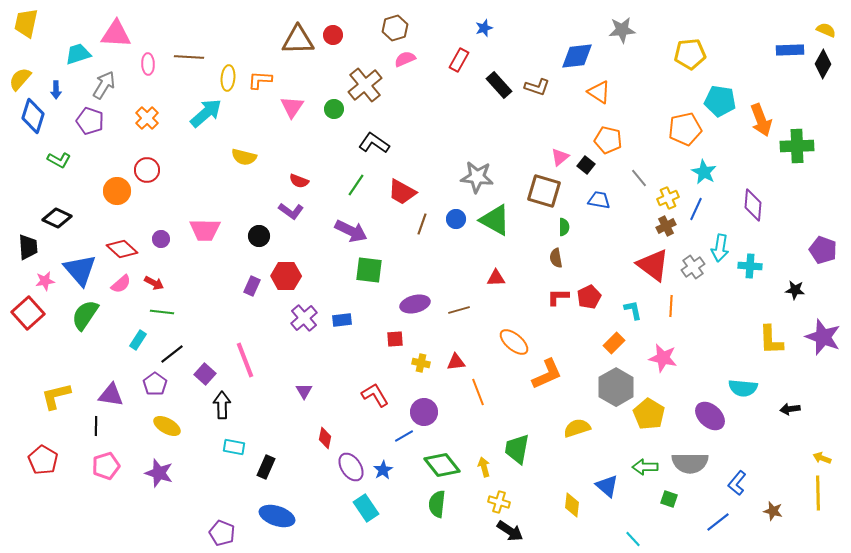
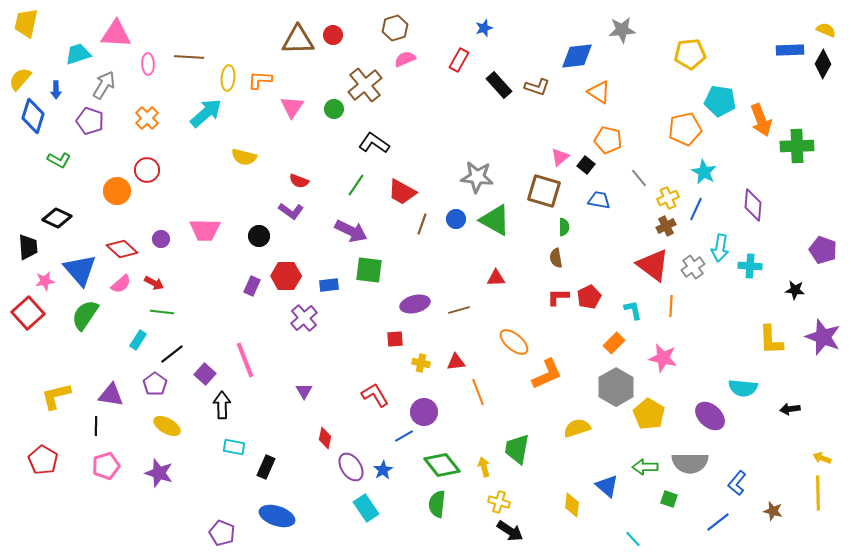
blue rectangle at (342, 320): moved 13 px left, 35 px up
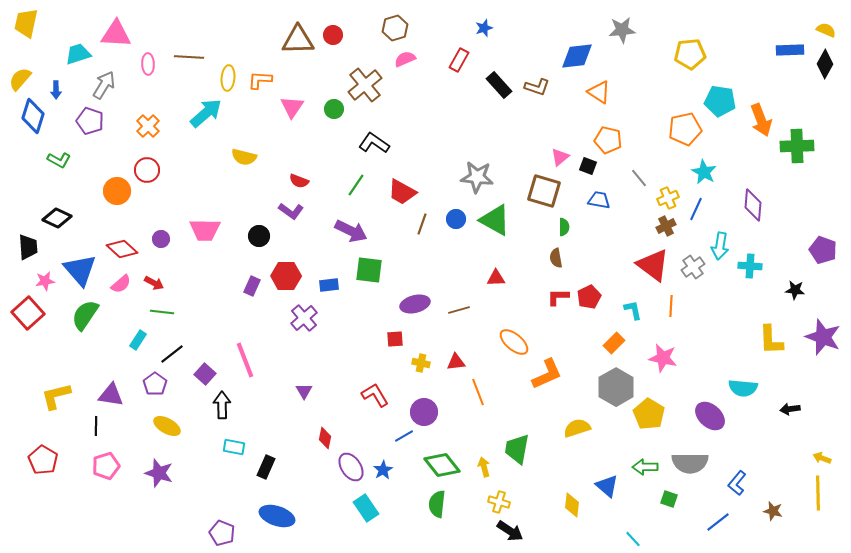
black diamond at (823, 64): moved 2 px right
orange cross at (147, 118): moved 1 px right, 8 px down
black square at (586, 165): moved 2 px right, 1 px down; rotated 18 degrees counterclockwise
cyan arrow at (720, 248): moved 2 px up
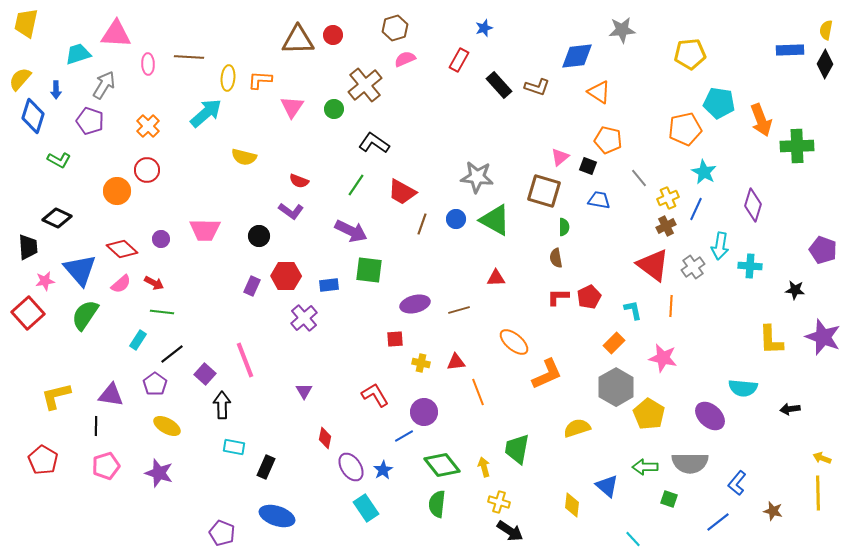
yellow semicircle at (826, 30): rotated 102 degrees counterclockwise
cyan pentagon at (720, 101): moved 1 px left, 2 px down
purple diamond at (753, 205): rotated 12 degrees clockwise
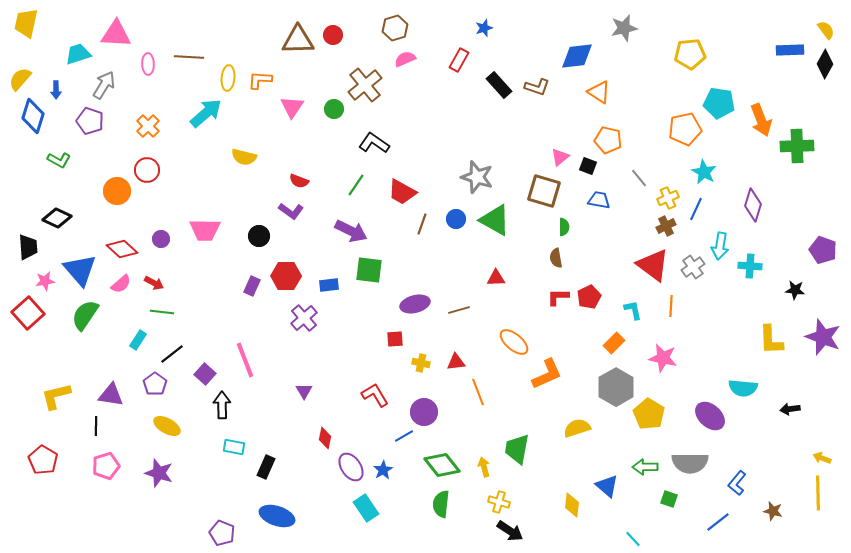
gray star at (622, 30): moved 2 px right, 2 px up; rotated 8 degrees counterclockwise
yellow semicircle at (826, 30): rotated 132 degrees clockwise
gray star at (477, 177): rotated 12 degrees clockwise
green semicircle at (437, 504): moved 4 px right
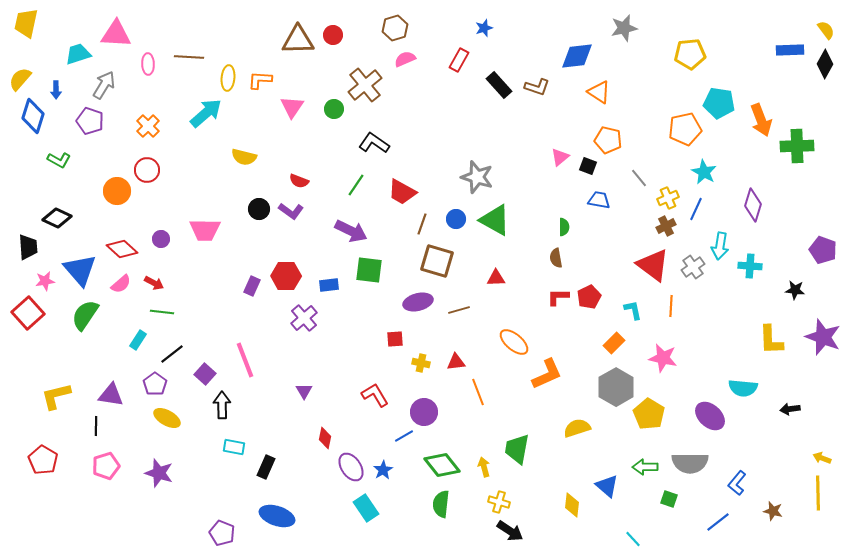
brown square at (544, 191): moved 107 px left, 70 px down
black circle at (259, 236): moved 27 px up
purple ellipse at (415, 304): moved 3 px right, 2 px up
yellow ellipse at (167, 426): moved 8 px up
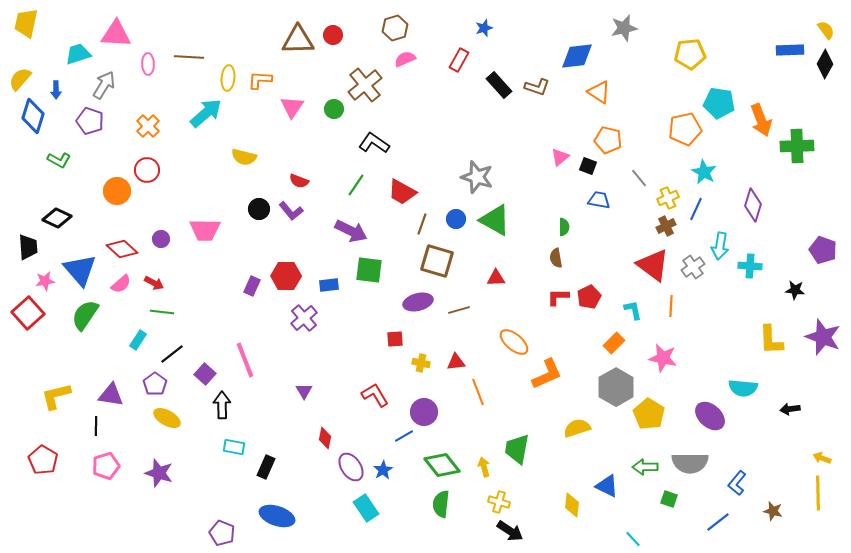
purple L-shape at (291, 211): rotated 15 degrees clockwise
blue triangle at (607, 486): rotated 15 degrees counterclockwise
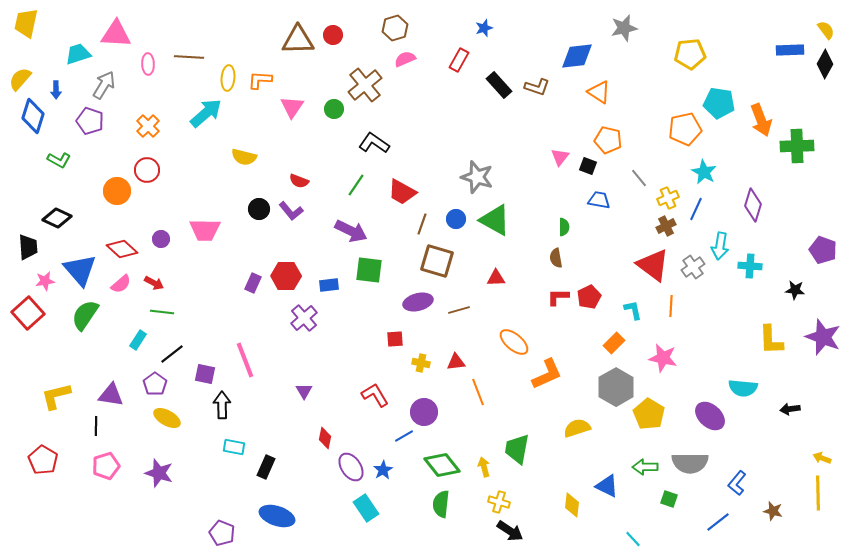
pink triangle at (560, 157): rotated 12 degrees counterclockwise
purple rectangle at (252, 286): moved 1 px right, 3 px up
purple square at (205, 374): rotated 30 degrees counterclockwise
